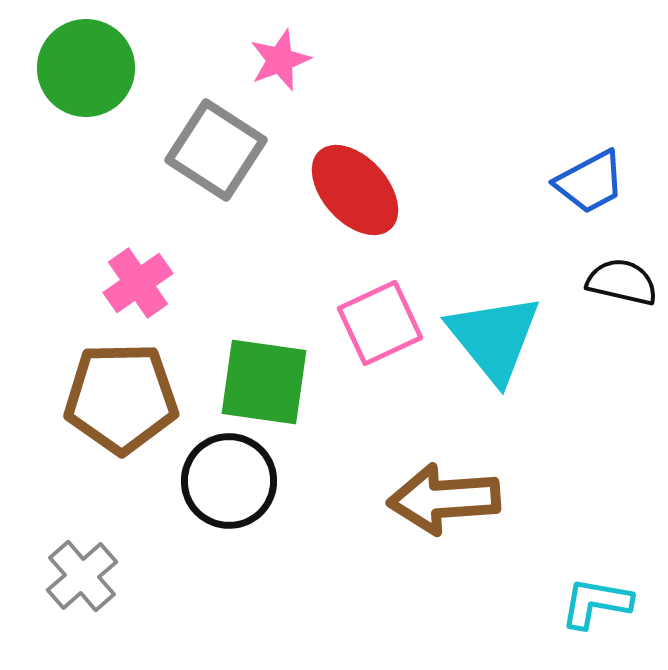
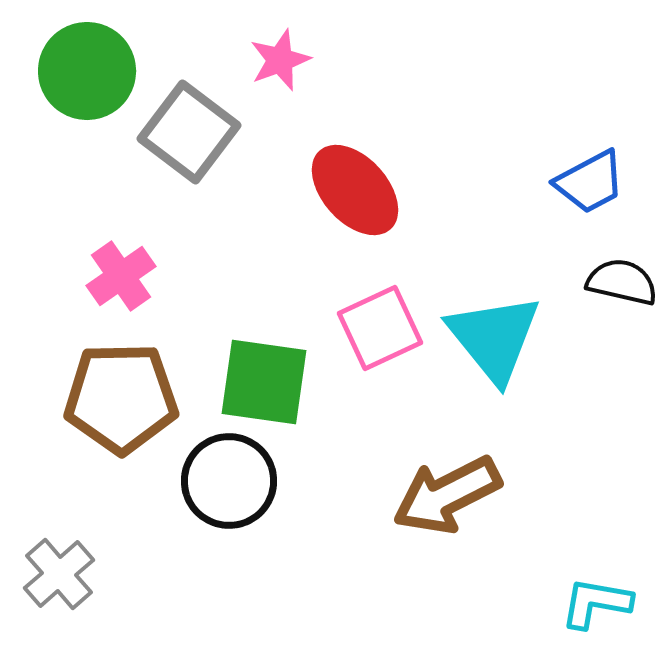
green circle: moved 1 px right, 3 px down
gray square: moved 27 px left, 18 px up; rotated 4 degrees clockwise
pink cross: moved 17 px left, 7 px up
pink square: moved 5 px down
brown arrow: moved 3 px right, 4 px up; rotated 23 degrees counterclockwise
gray cross: moved 23 px left, 2 px up
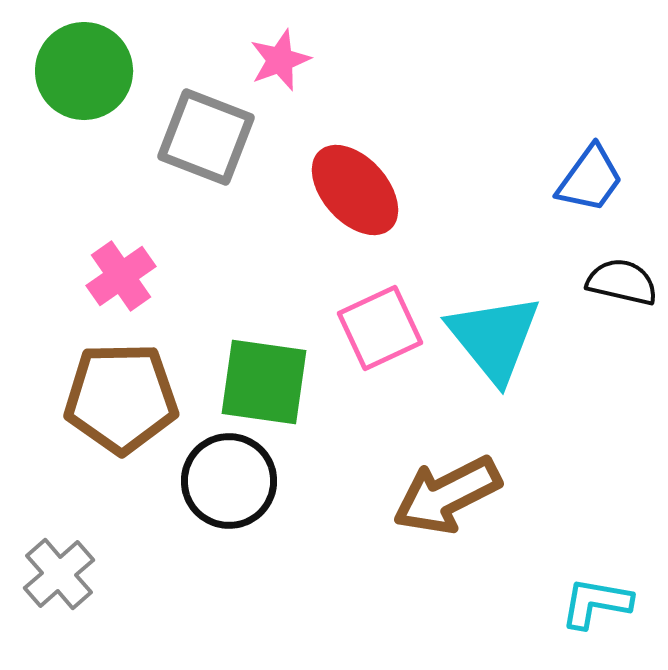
green circle: moved 3 px left
gray square: moved 17 px right, 5 px down; rotated 16 degrees counterclockwise
blue trapezoid: moved 3 px up; rotated 26 degrees counterclockwise
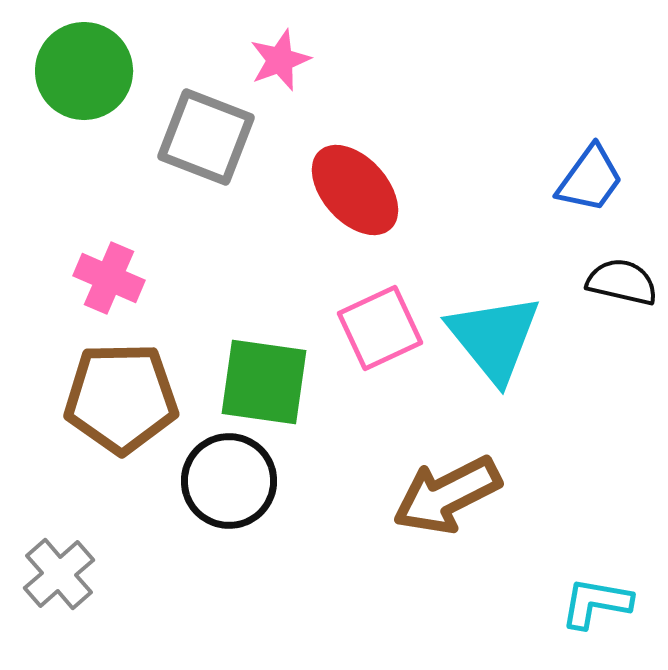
pink cross: moved 12 px left, 2 px down; rotated 32 degrees counterclockwise
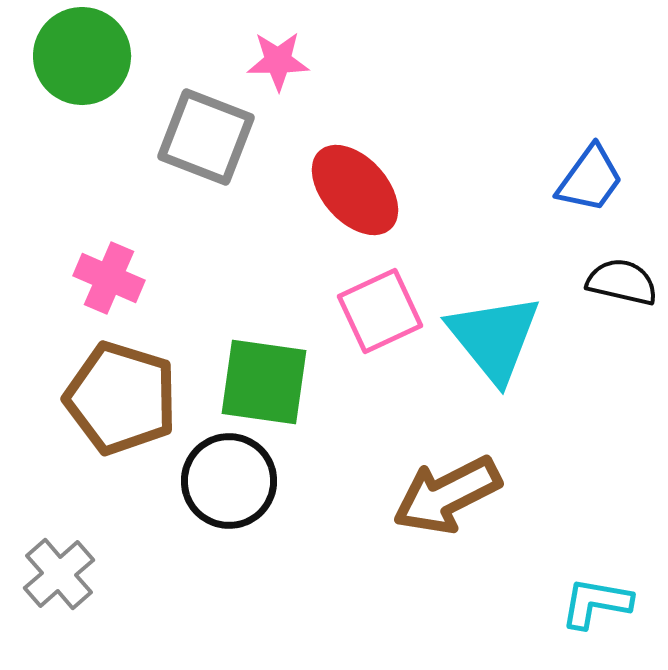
pink star: moved 2 px left, 1 px down; rotated 20 degrees clockwise
green circle: moved 2 px left, 15 px up
pink square: moved 17 px up
brown pentagon: rotated 18 degrees clockwise
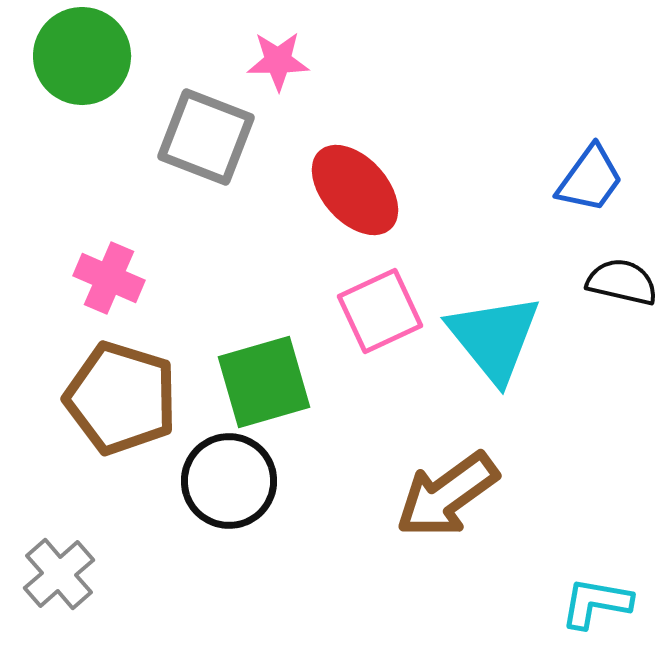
green square: rotated 24 degrees counterclockwise
brown arrow: rotated 9 degrees counterclockwise
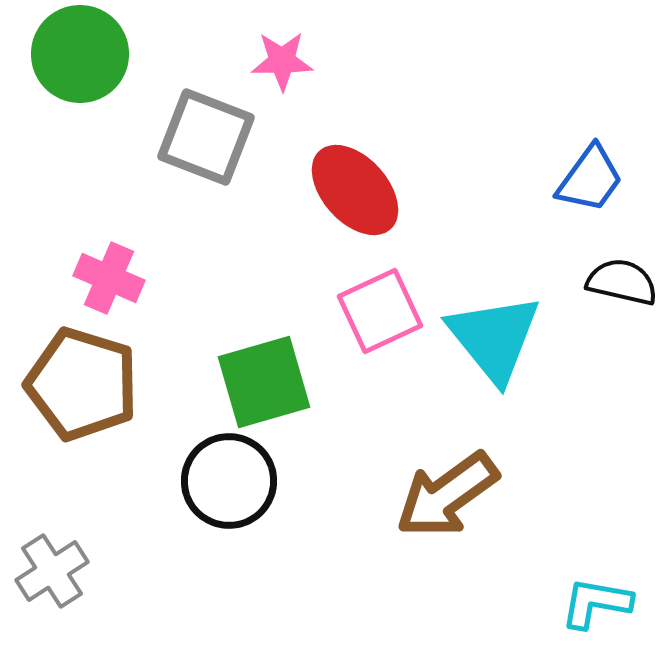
green circle: moved 2 px left, 2 px up
pink star: moved 4 px right
brown pentagon: moved 39 px left, 14 px up
gray cross: moved 7 px left, 3 px up; rotated 8 degrees clockwise
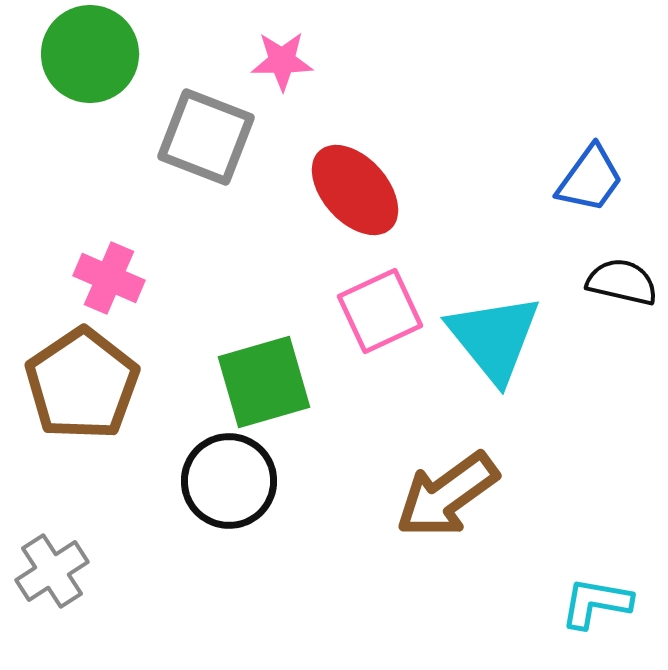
green circle: moved 10 px right
brown pentagon: rotated 21 degrees clockwise
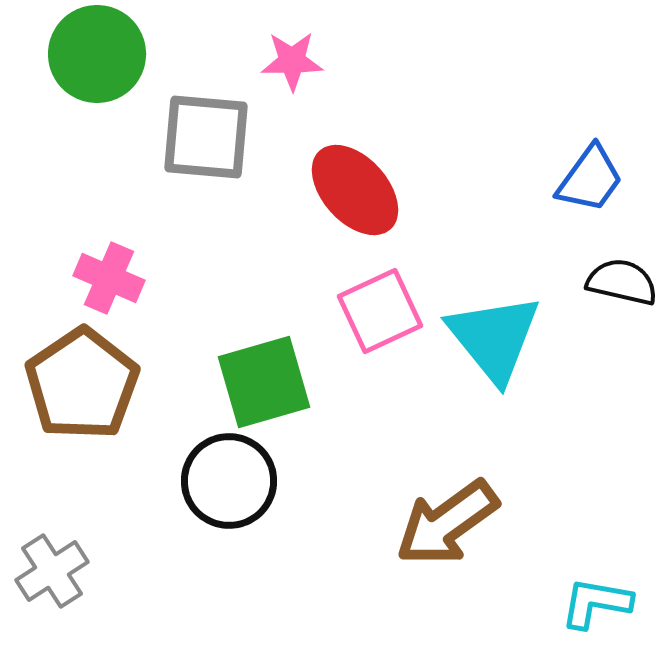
green circle: moved 7 px right
pink star: moved 10 px right
gray square: rotated 16 degrees counterclockwise
brown arrow: moved 28 px down
